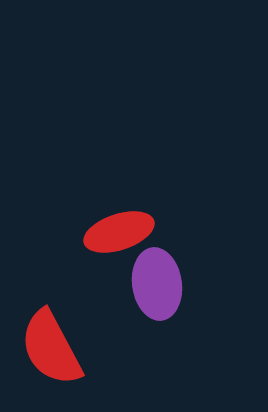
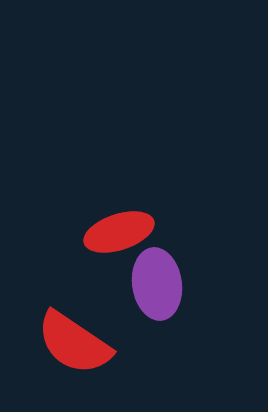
red semicircle: moved 23 px right, 5 px up; rotated 28 degrees counterclockwise
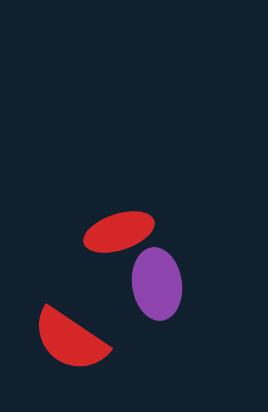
red semicircle: moved 4 px left, 3 px up
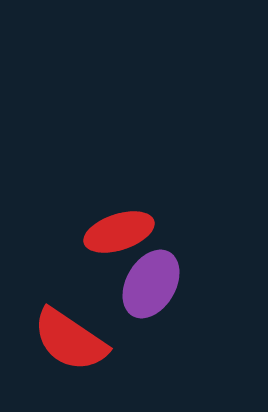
purple ellipse: moved 6 px left; rotated 38 degrees clockwise
